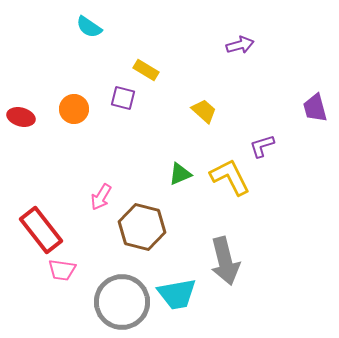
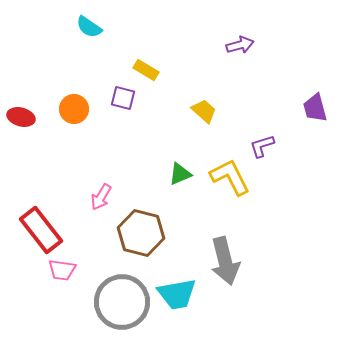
brown hexagon: moved 1 px left, 6 px down
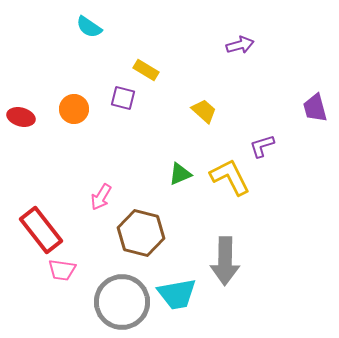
gray arrow: rotated 15 degrees clockwise
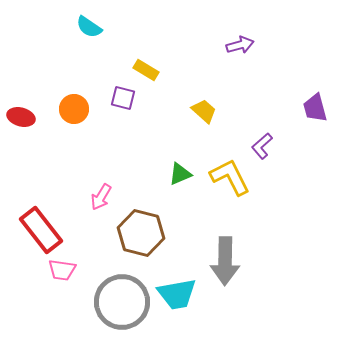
purple L-shape: rotated 24 degrees counterclockwise
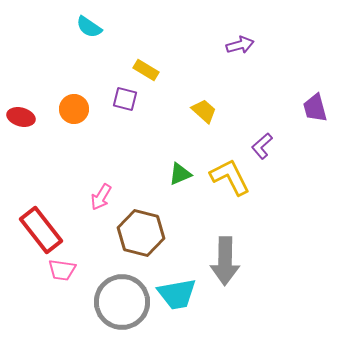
purple square: moved 2 px right, 1 px down
